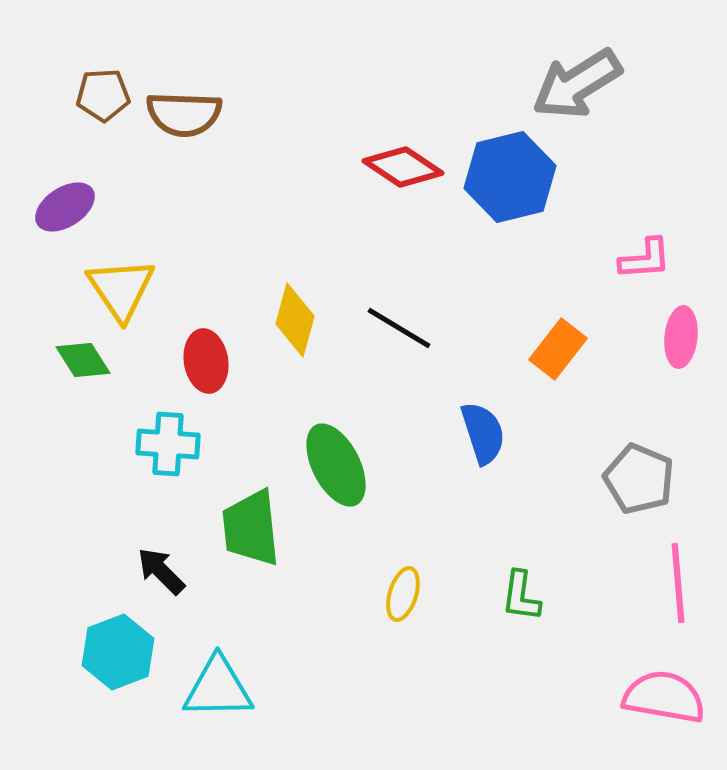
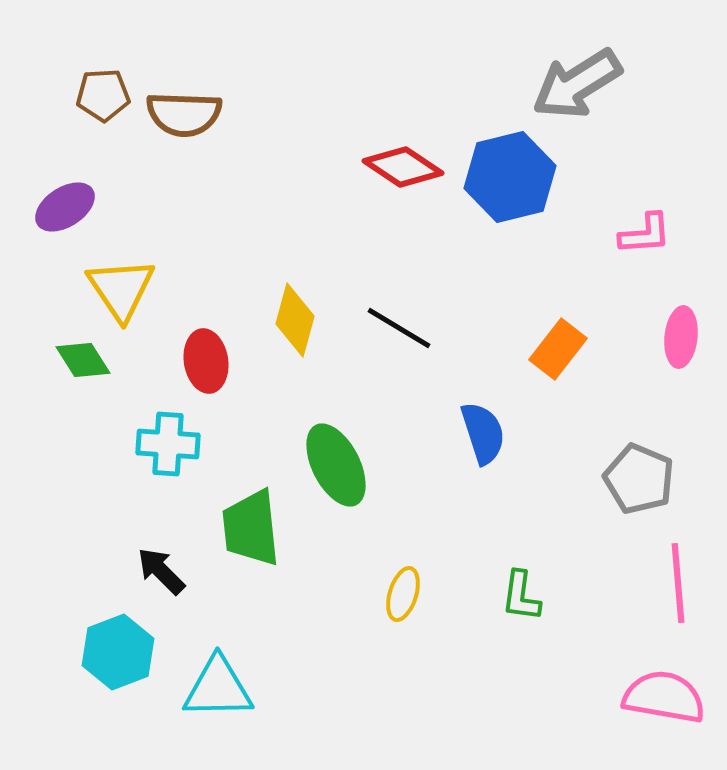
pink L-shape: moved 25 px up
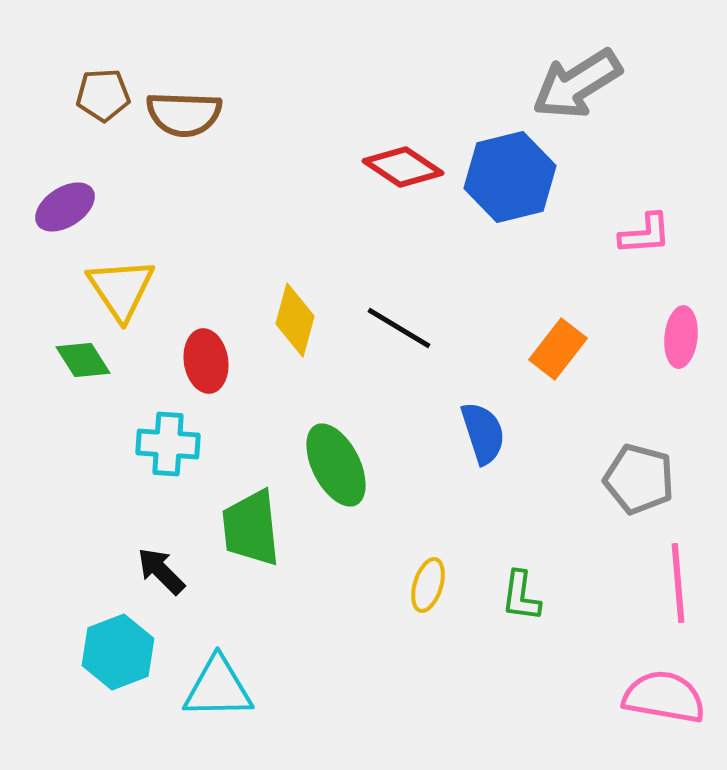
gray pentagon: rotated 8 degrees counterclockwise
yellow ellipse: moved 25 px right, 9 px up
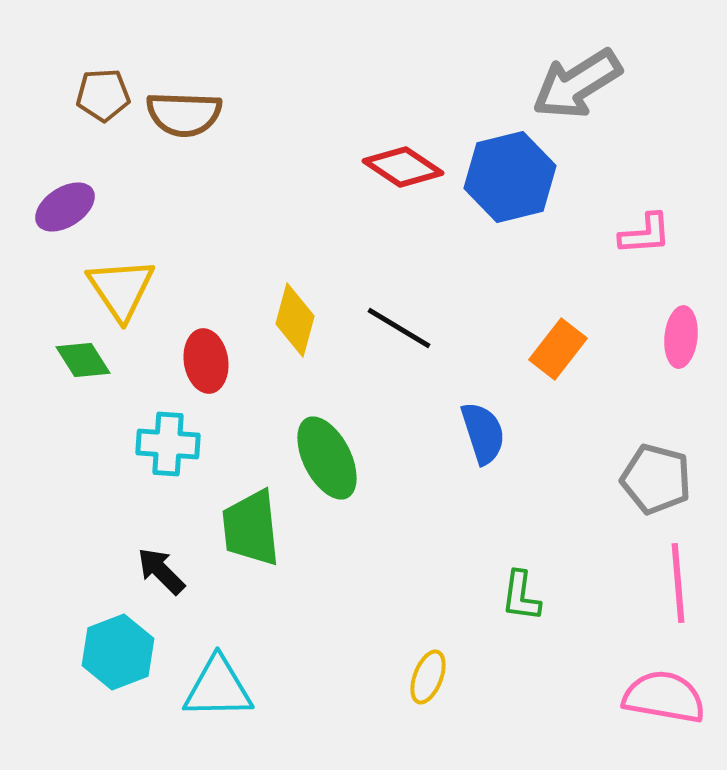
green ellipse: moved 9 px left, 7 px up
gray pentagon: moved 17 px right
yellow ellipse: moved 92 px down; rotated 4 degrees clockwise
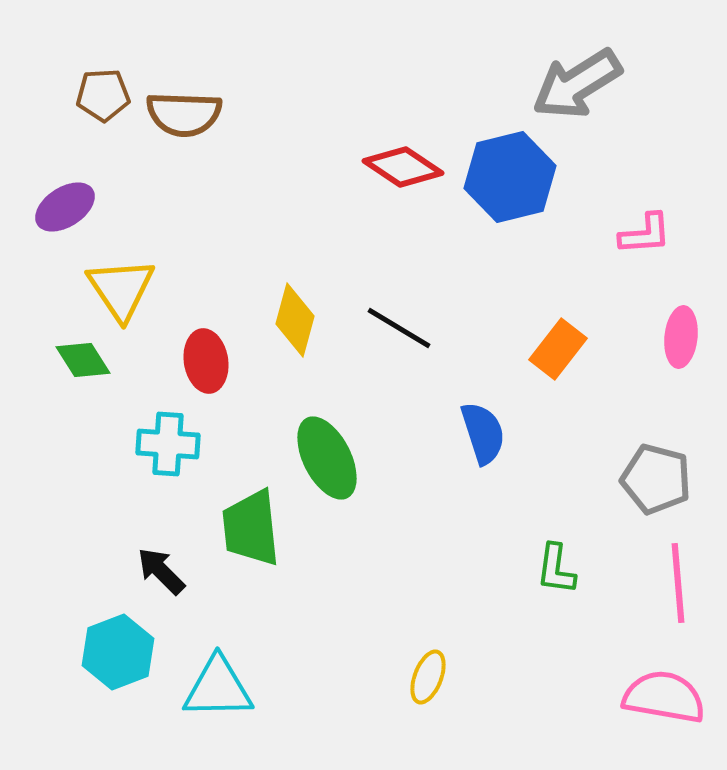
green L-shape: moved 35 px right, 27 px up
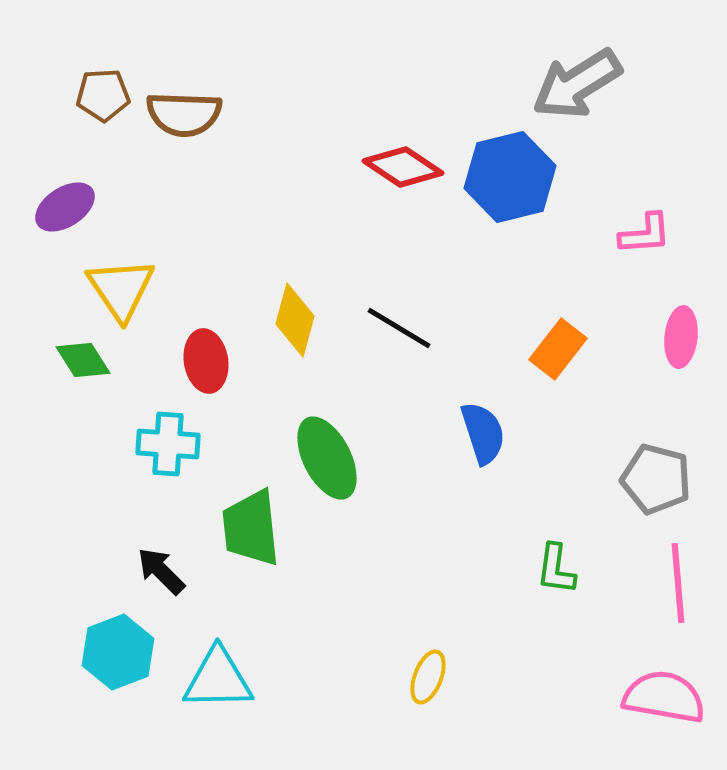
cyan triangle: moved 9 px up
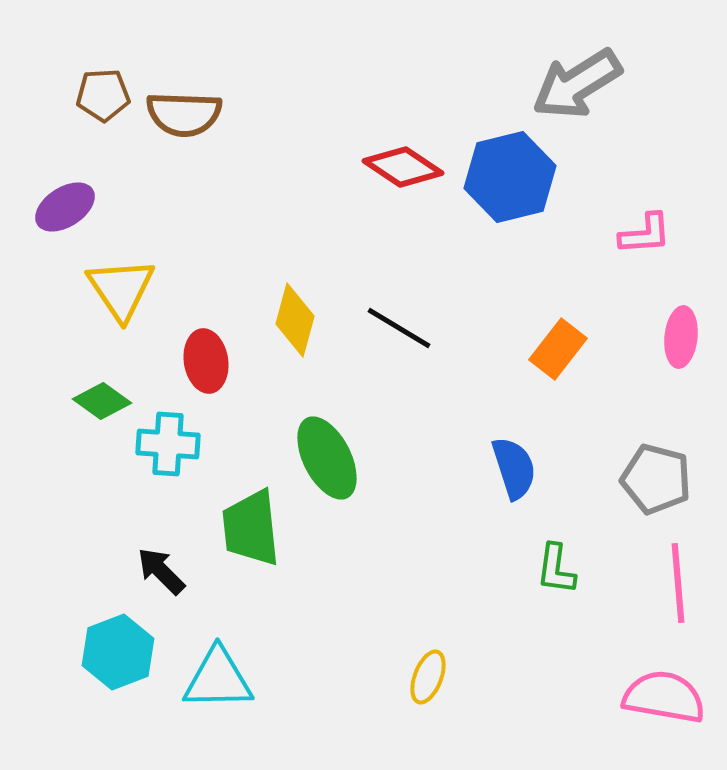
green diamond: moved 19 px right, 41 px down; rotated 22 degrees counterclockwise
blue semicircle: moved 31 px right, 35 px down
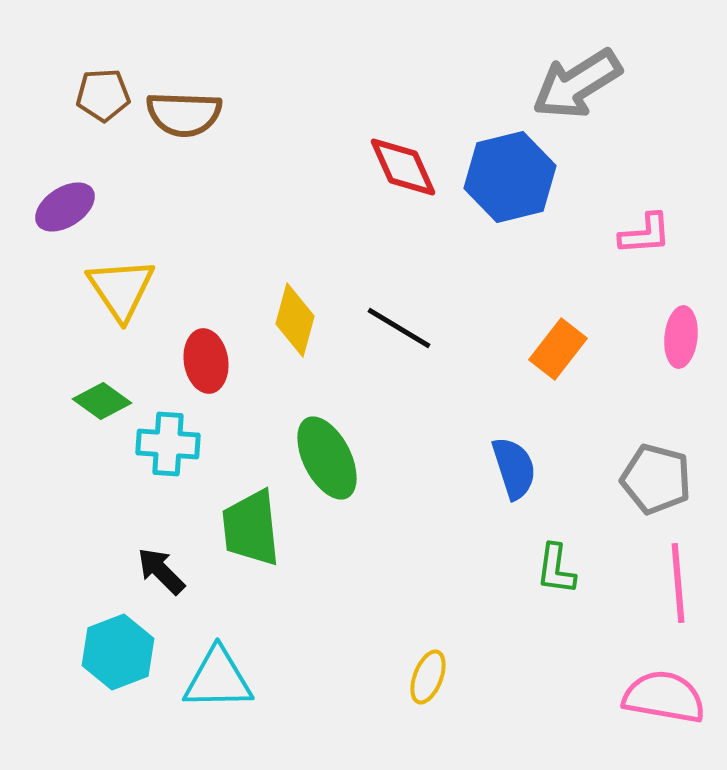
red diamond: rotated 32 degrees clockwise
